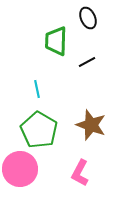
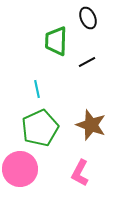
green pentagon: moved 1 px right, 2 px up; rotated 18 degrees clockwise
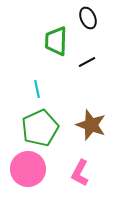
pink circle: moved 8 px right
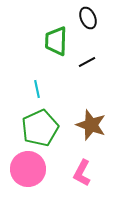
pink L-shape: moved 2 px right
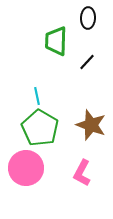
black ellipse: rotated 25 degrees clockwise
black line: rotated 18 degrees counterclockwise
cyan line: moved 7 px down
green pentagon: rotated 18 degrees counterclockwise
pink circle: moved 2 px left, 1 px up
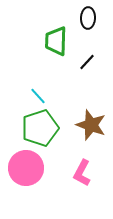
cyan line: moved 1 px right; rotated 30 degrees counterclockwise
green pentagon: rotated 24 degrees clockwise
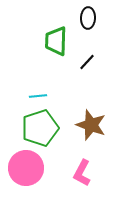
cyan line: rotated 54 degrees counterclockwise
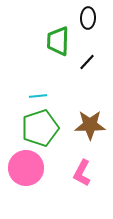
green trapezoid: moved 2 px right
brown star: moved 1 px left; rotated 20 degrees counterclockwise
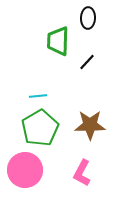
green pentagon: rotated 12 degrees counterclockwise
pink circle: moved 1 px left, 2 px down
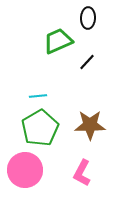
green trapezoid: rotated 64 degrees clockwise
